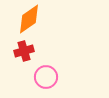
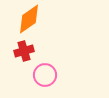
pink circle: moved 1 px left, 2 px up
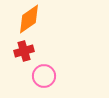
pink circle: moved 1 px left, 1 px down
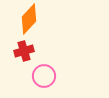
orange diamond: rotated 12 degrees counterclockwise
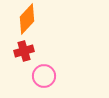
orange diamond: moved 2 px left
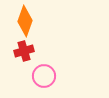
orange diamond: moved 2 px left, 2 px down; rotated 24 degrees counterclockwise
